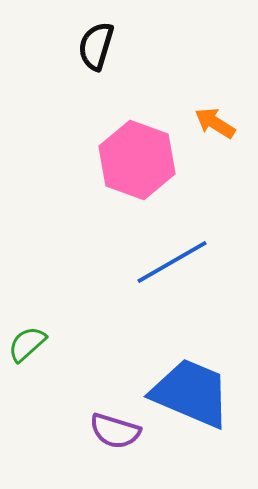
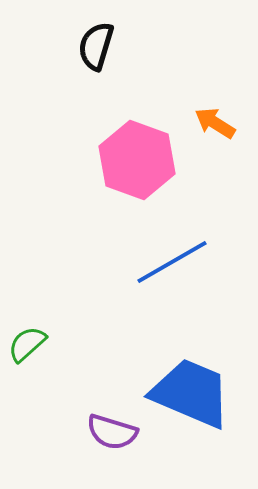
purple semicircle: moved 3 px left, 1 px down
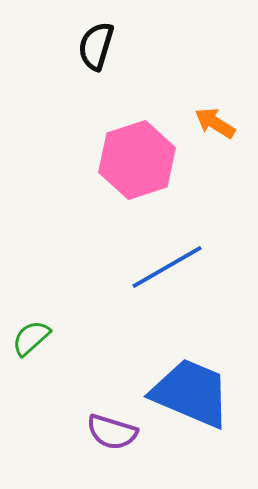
pink hexagon: rotated 22 degrees clockwise
blue line: moved 5 px left, 5 px down
green semicircle: moved 4 px right, 6 px up
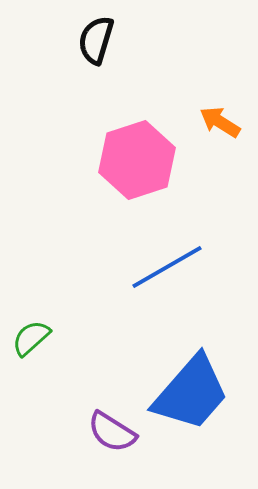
black semicircle: moved 6 px up
orange arrow: moved 5 px right, 1 px up
blue trapezoid: rotated 108 degrees clockwise
purple semicircle: rotated 15 degrees clockwise
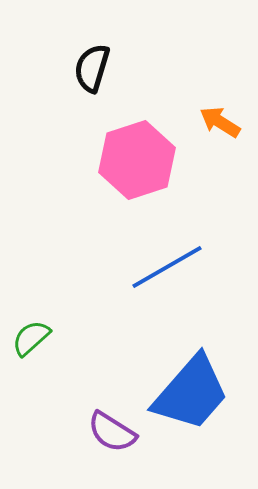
black semicircle: moved 4 px left, 28 px down
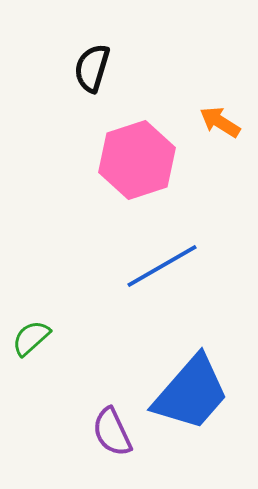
blue line: moved 5 px left, 1 px up
purple semicircle: rotated 33 degrees clockwise
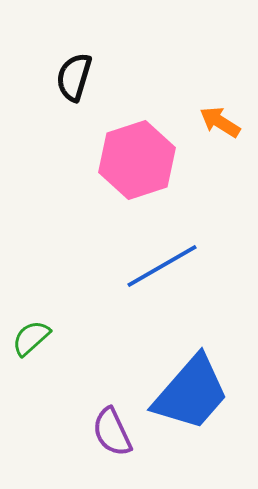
black semicircle: moved 18 px left, 9 px down
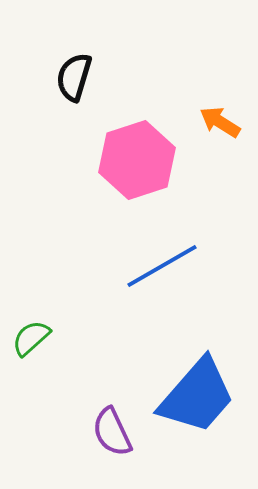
blue trapezoid: moved 6 px right, 3 px down
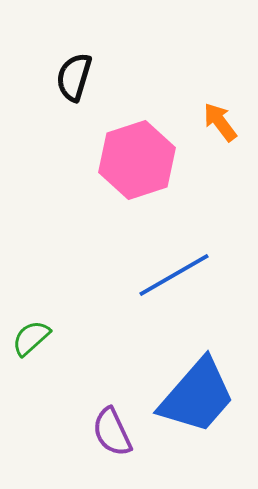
orange arrow: rotated 21 degrees clockwise
blue line: moved 12 px right, 9 px down
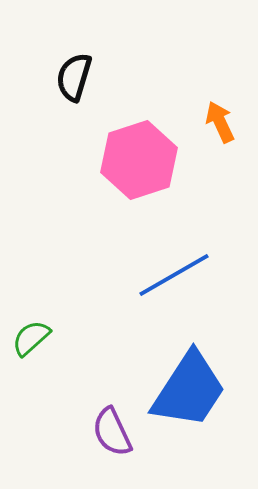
orange arrow: rotated 12 degrees clockwise
pink hexagon: moved 2 px right
blue trapezoid: moved 8 px left, 6 px up; rotated 8 degrees counterclockwise
